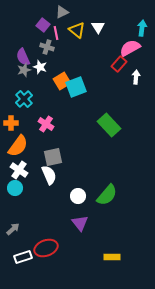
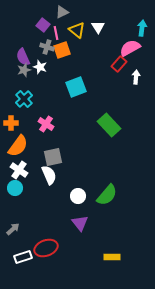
orange square: moved 31 px up; rotated 12 degrees clockwise
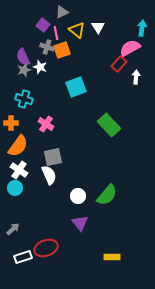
cyan cross: rotated 30 degrees counterclockwise
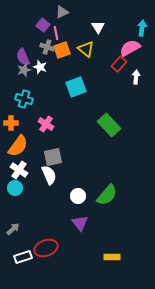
yellow triangle: moved 9 px right, 19 px down
